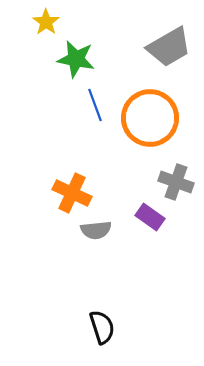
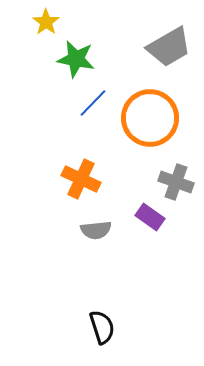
blue line: moved 2 px left, 2 px up; rotated 64 degrees clockwise
orange cross: moved 9 px right, 14 px up
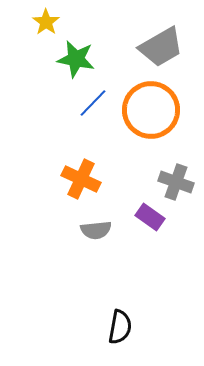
gray trapezoid: moved 8 px left
orange circle: moved 1 px right, 8 px up
black semicircle: moved 18 px right; rotated 28 degrees clockwise
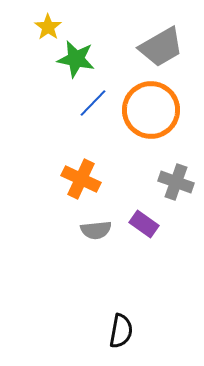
yellow star: moved 2 px right, 5 px down
purple rectangle: moved 6 px left, 7 px down
black semicircle: moved 1 px right, 4 px down
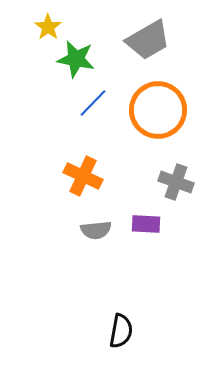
gray trapezoid: moved 13 px left, 7 px up
orange circle: moved 7 px right
orange cross: moved 2 px right, 3 px up
purple rectangle: moved 2 px right; rotated 32 degrees counterclockwise
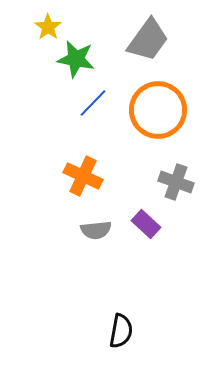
gray trapezoid: rotated 24 degrees counterclockwise
purple rectangle: rotated 40 degrees clockwise
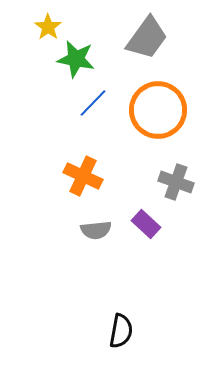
gray trapezoid: moved 1 px left, 2 px up
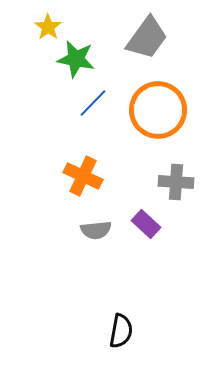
gray cross: rotated 16 degrees counterclockwise
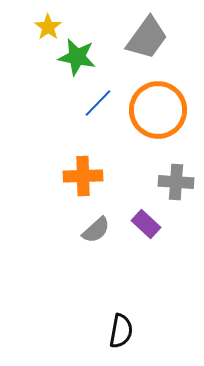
green star: moved 1 px right, 2 px up
blue line: moved 5 px right
orange cross: rotated 27 degrees counterclockwise
gray semicircle: rotated 36 degrees counterclockwise
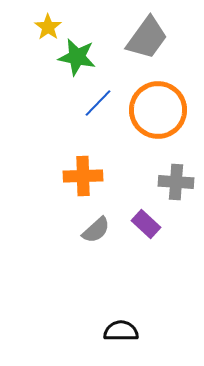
black semicircle: rotated 100 degrees counterclockwise
